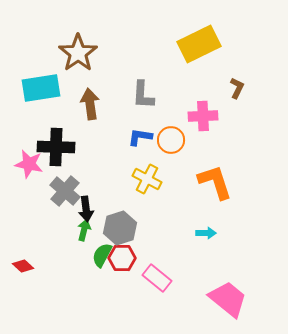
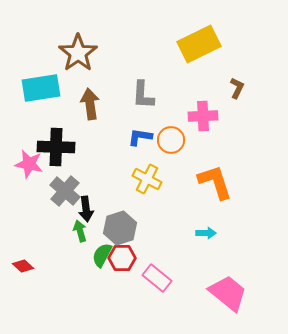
green arrow: moved 4 px left, 1 px down; rotated 30 degrees counterclockwise
pink trapezoid: moved 6 px up
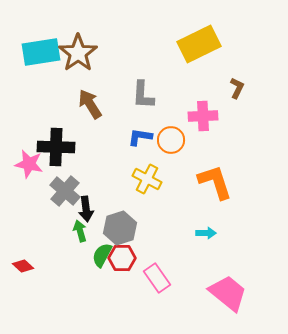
cyan rectangle: moved 36 px up
brown arrow: rotated 24 degrees counterclockwise
pink rectangle: rotated 16 degrees clockwise
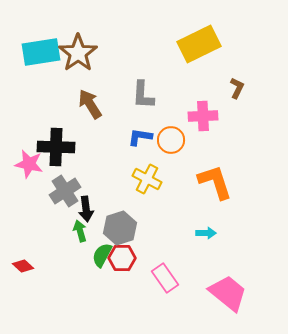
gray cross: rotated 16 degrees clockwise
pink rectangle: moved 8 px right
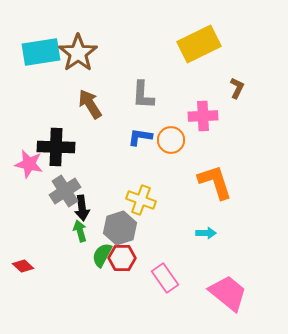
yellow cross: moved 6 px left, 21 px down; rotated 8 degrees counterclockwise
black arrow: moved 4 px left, 1 px up
